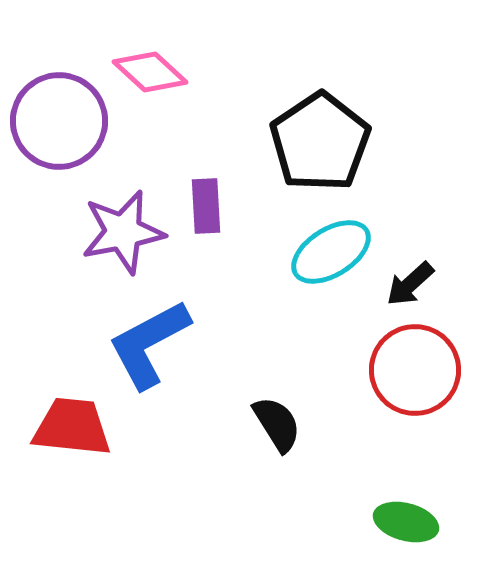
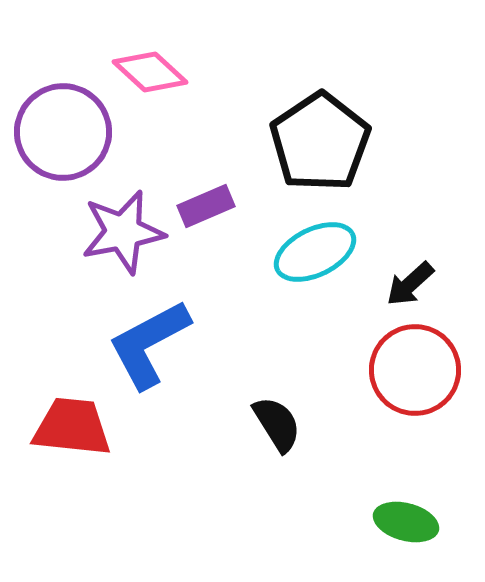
purple circle: moved 4 px right, 11 px down
purple rectangle: rotated 70 degrees clockwise
cyan ellipse: moved 16 px left; rotated 6 degrees clockwise
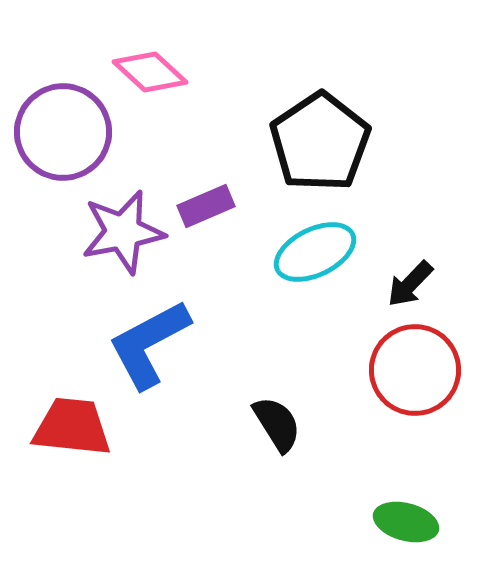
black arrow: rotated 4 degrees counterclockwise
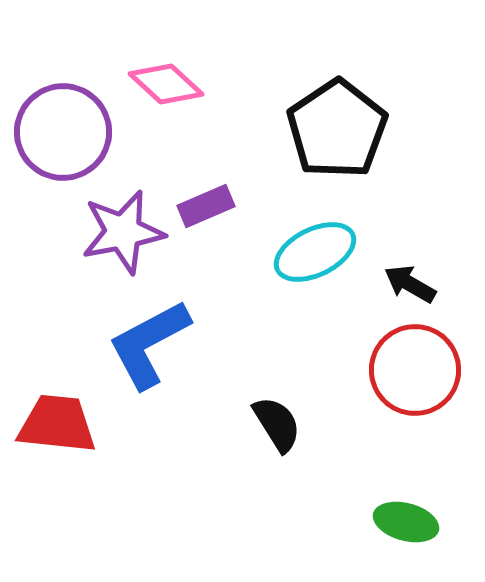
pink diamond: moved 16 px right, 12 px down
black pentagon: moved 17 px right, 13 px up
black arrow: rotated 76 degrees clockwise
red trapezoid: moved 15 px left, 3 px up
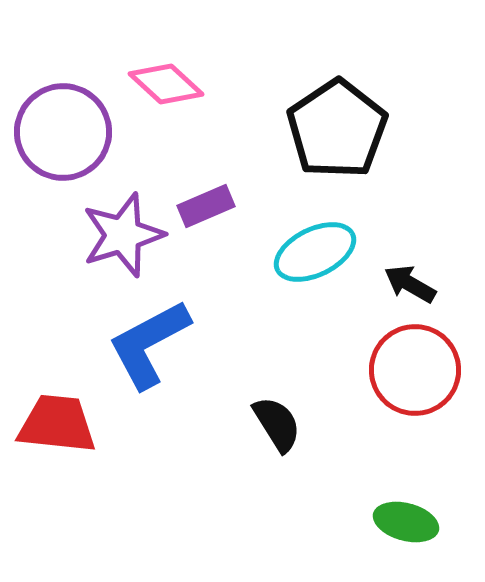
purple star: moved 3 px down; rotated 6 degrees counterclockwise
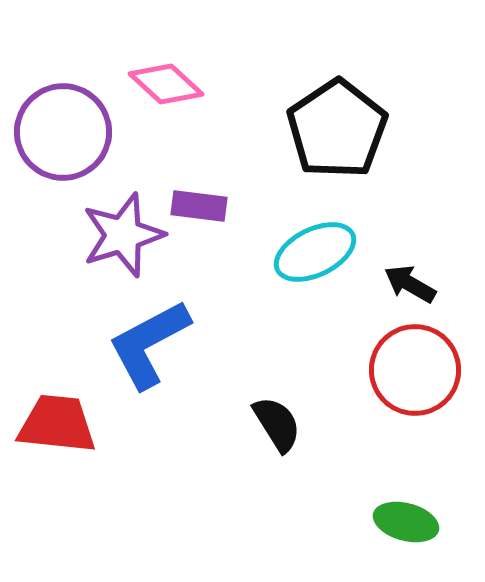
purple rectangle: moved 7 px left; rotated 30 degrees clockwise
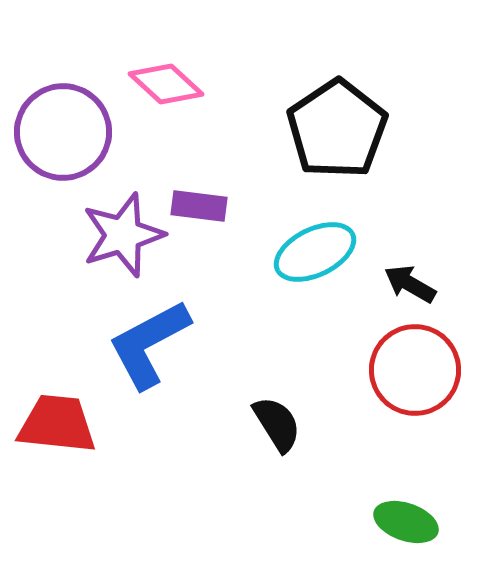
green ellipse: rotated 4 degrees clockwise
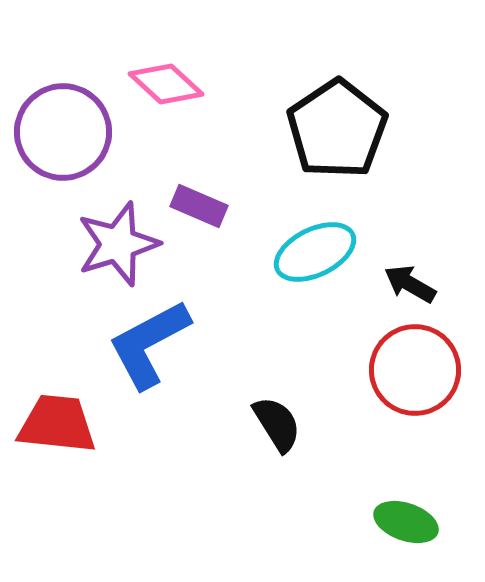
purple rectangle: rotated 16 degrees clockwise
purple star: moved 5 px left, 9 px down
